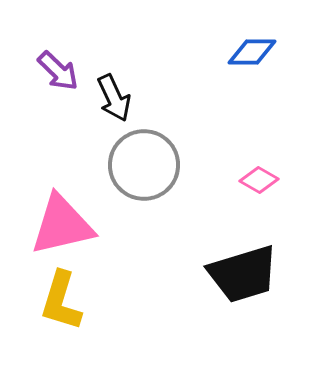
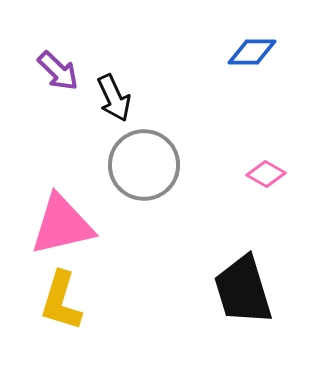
pink diamond: moved 7 px right, 6 px up
black trapezoid: moved 16 px down; rotated 90 degrees clockwise
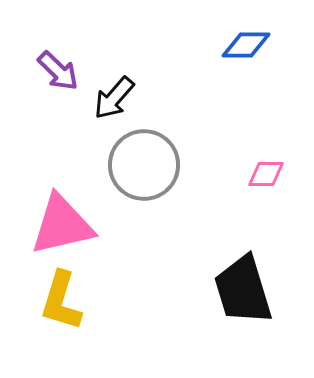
blue diamond: moved 6 px left, 7 px up
black arrow: rotated 66 degrees clockwise
pink diamond: rotated 30 degrees counterclockwise
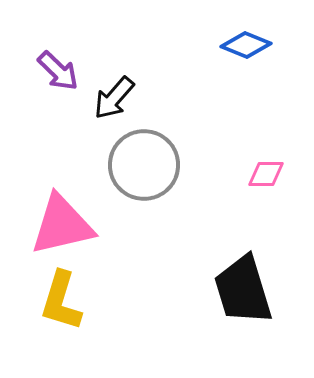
blue diamond: rotated 21 degrees clockwise
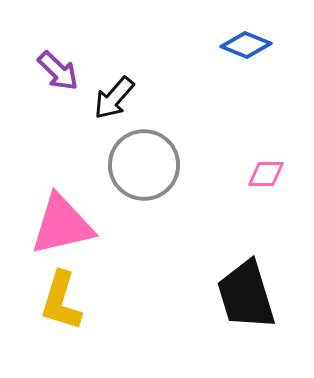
black trapezoid: moved 3 px right, 5 px down
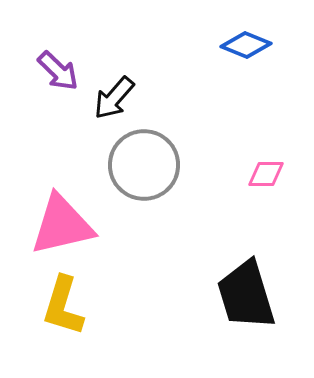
yellow L-shape: moved 2 px right, 5 px down
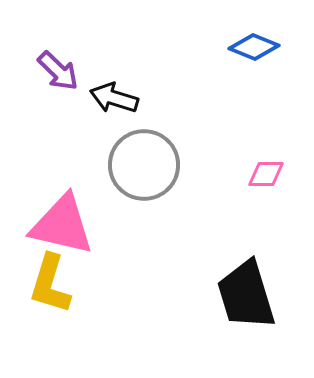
blue diamond: moved 8 px right, 2 px down
black arrow: rotated 66 degrees clockwise
pink triangle: rotated 26 degrees clockwise
yellow L-shape: moved 13 px left, 22 px up
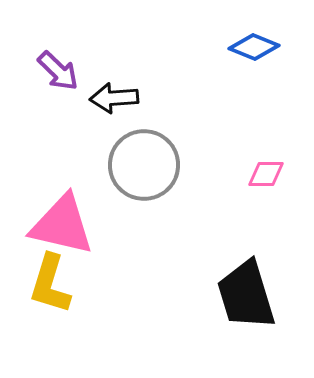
black arrow: rotated 21 degrees counterclockwise
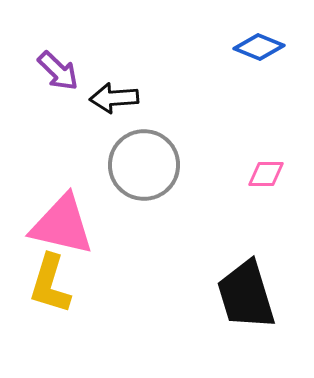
blue diamond: moved 5 px right
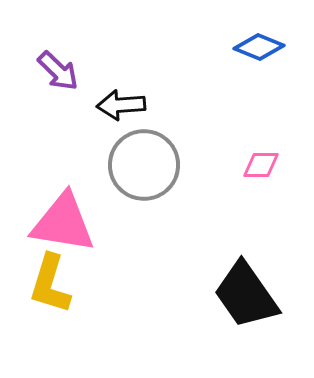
black arrow: moved 7 px right, 7 px down
pink diamond: moved 5 px left, 9 px up
pink triangle: moved 1 px right, 2 px up; rotated 4 degrees counterclockwise
black trapezoid: rotated 18 degrees counterclockwise
